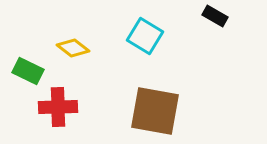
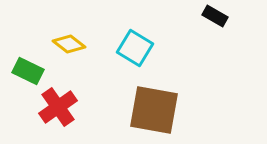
cyan square: moved 10 px left, 12 px down
yellow diamond: moved 4 px left, 4 px up
red cross: rotated 33 degrees counterclockwise
brown square: moved 1 px left, 1 px up
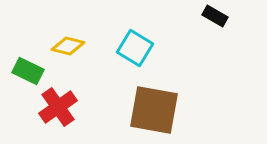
yellow diamond: moved 1 px left, 2 px down; rotated 24 degrees counterclockwise
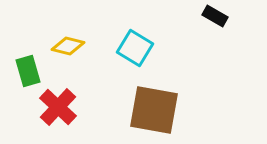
green rectangle: rotated 48 degrees clockwise
red cross: rotated 12 degrees counterclockwise
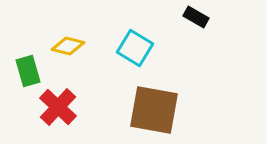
black rectangle: moved 19 px left, 1 px down
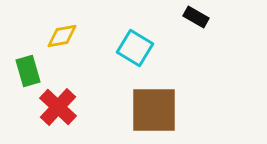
yellow diamond: moved 6 px left, 10 px up; rotated 24 degrees counterclockwise
brown square: rotated 10 degrees counterclockwise
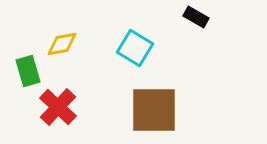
yellow diamond: moved 8 px down
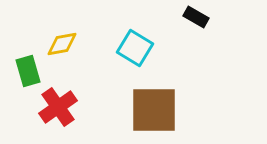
red cross: rotated 12 degrees clockwise
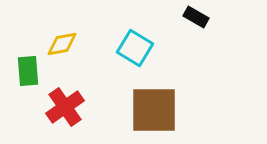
green rectangle: rotated 12 degrees clockwise
red cross: moved 7 px right
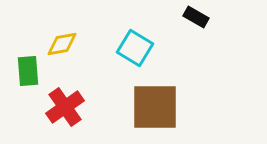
brown square: moved 1 px right, 3 px up
